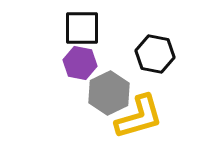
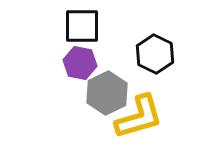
black square: moved 2 px up
black hexagon: rotated 15 degrees clockwise
gray hexagon: moved 2 px left
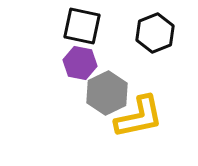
black square: rotated 12 degrees clockwise
black hexagon: moved 21 px up; rotated 12 degrees clockwise
yellow L-shape: rotated 4 degrees clockwise
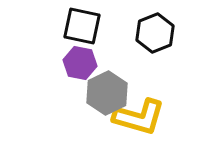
yellow L-shape: rotated 28 degrees clockwise
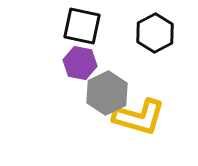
black hexagon: rotated 6 degrees counterclockwise
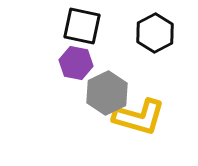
purple hexagon: moved 4 px left
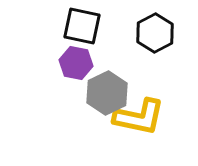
yellow L-shape: rotated 4 degrees counterclockwise
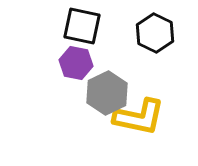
black hexagon: rotated 6 degrees counterclockwise
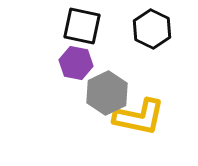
black hexagon: moved 3 px left, 4 px up
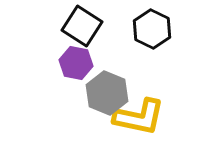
black square: rotated 21 degrees clockwise
gray hexagon: rotated 12 degrees counterclockwise
